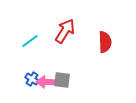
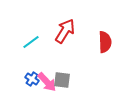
cyan line: moved 1 px right, 1 px down
pink arrow: rotated 135 degrees counterclockwise
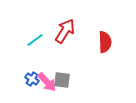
cyan line: moved 4 px right, 2 px up
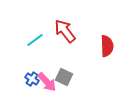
red arrow: rotated 70 degrees counterclockwise
red semicircle: moved 2 px right, 4 px down
gray square: moved 2 px right, 3 px up; rotated 18 degrees clockwise
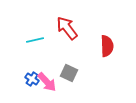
red arrow: moved 2 px right, 3 px up
cyan line: rotated 24 degrees clockwise
gray square: moved 5 px right, 4 px up
